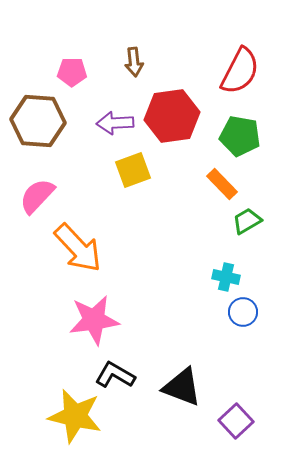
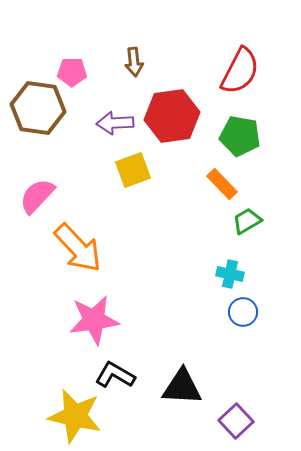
brown hexagon: moved 13 px up; rotated 4 degrees clockwise
cyan cross: moved 4 px right, 3 px up
black triangle: rotated 18 degrees counterclockwise
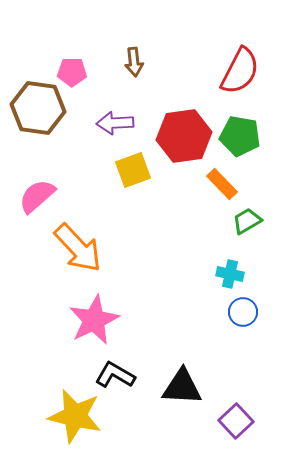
red hexagon: moved 12 px right, 20 px down
pink semicircle: rotated 6 degrees clockwise
pink star: rotated 18 degrees counterclockwise
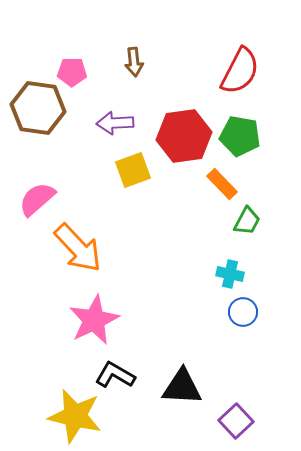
pink semicircle: moved 3 px down
green trapezoid: rotated 148 degrees clockwise
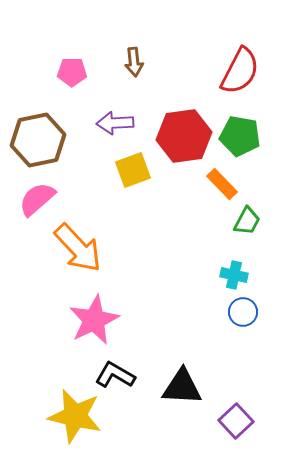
brown hexagon: moved 32 px down; rotated 20 degrees counterclockwise
cyan cross: moved 4 px right, 1 px down
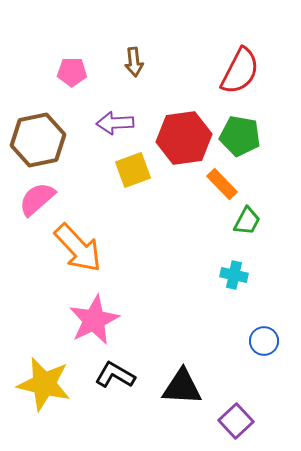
red hexagon: moved 2 px down
blue circle: moved 21 px right, 29 px down
yellow star: moved 31 px left, 32 px up
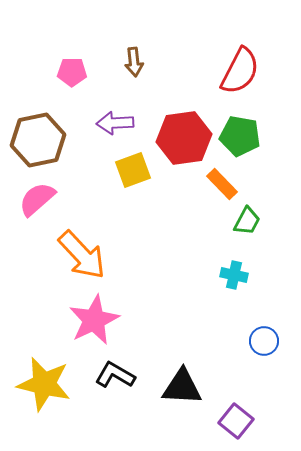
orange arrow: moved 4 px right, 7 px down
purple square: rotated 8 degrees counterclockwise
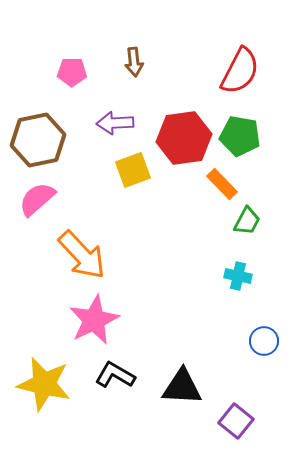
cyan cross: moved 4 px right, 1 px down
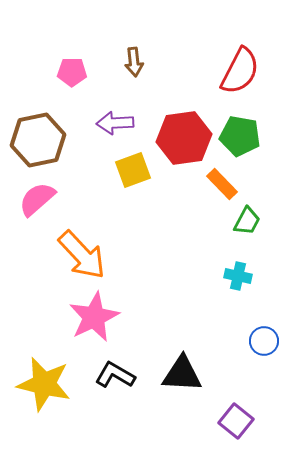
pink star: moved 3 px up
black triangle: moved 13 px up
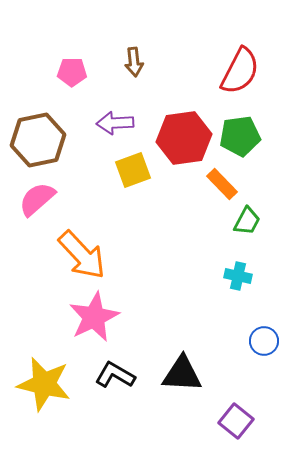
green pentagon: rotated 18 degrees counterclockwise
